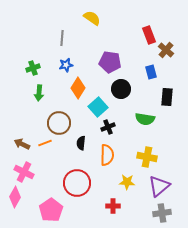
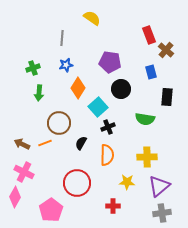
black semicircle: rotated 24 degrees clockwise
yellow cross: rotated 12 degrees counterclockwise
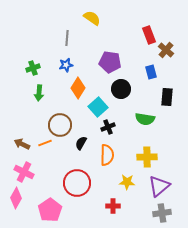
gray line: moved 5 px right
brown circle: moved 1 px right, 2 px down
pink diamond: moved 1 px right, 1 px down
pink pentagon: moved 1 px left
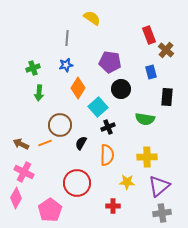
brown arrow: moved 1 px left
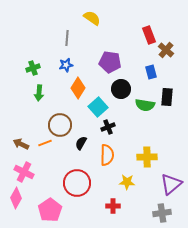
green semicircle: moved 14 px up
purple triangle: moved 12 px right, 2 px up
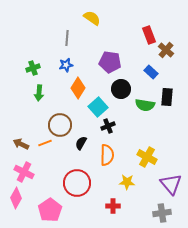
blue rectangle: rotated 32 degrees counterclockwise
black cross: moved 1 px up
yellow cross: rotated 30 degrees clockwise
purple triangle: rotated 30 degrees counterclockwise
